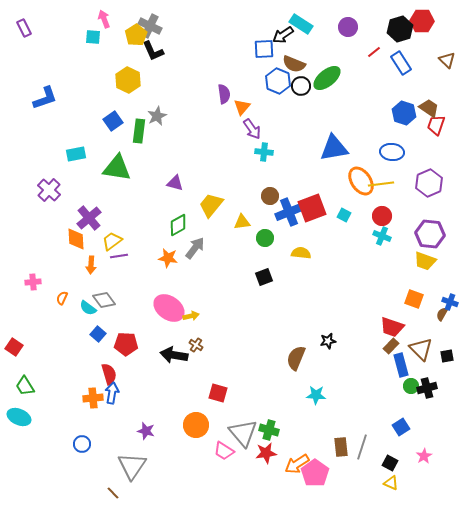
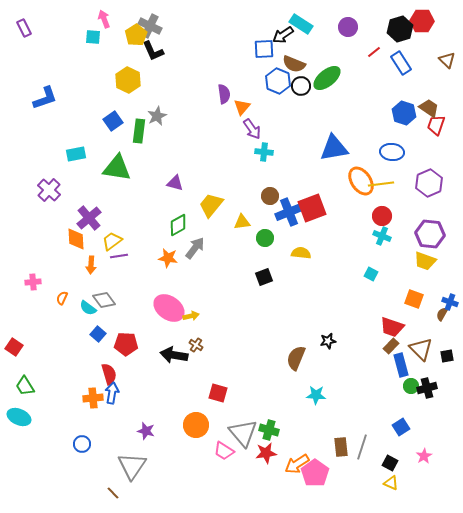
cyan square at (344, 215): moved 27 px right, 59 px down
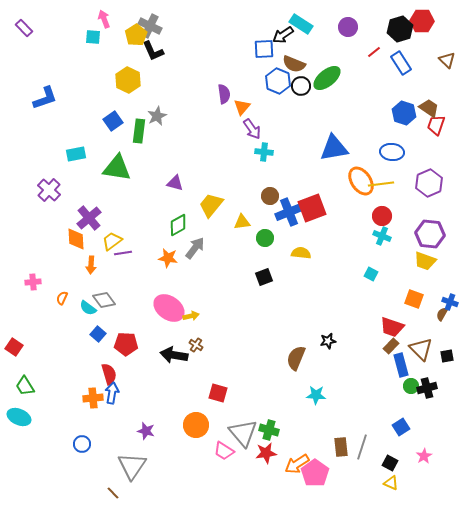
purple rectangle at (24, 28): rotated 18 degrees counterclockwise
purple line at (119, 256): moved 4 px right, 3 px up
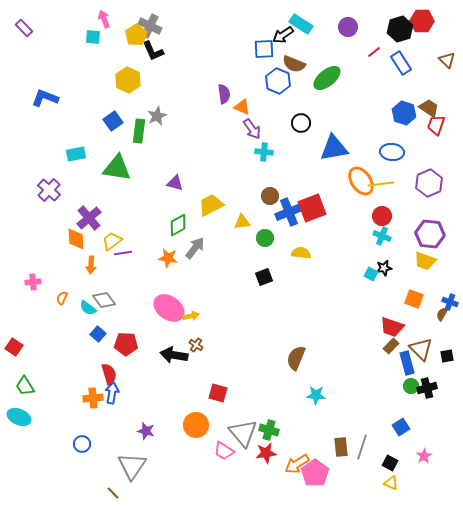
black circle at (301, 86): moved 37 px down
blue L-shape at (45, 98): rotated 140 degrees counterclockwise
orange triangle at (242, 107): rotated 48 degrees counterclockwise
yellow trapezoid at (211, 205): rotated 24 degrees clockwise
black star at (328, 341): moved 56 px right, 73 px up
blue rectangle at (401, 365): moved 6 px right, 2 px up
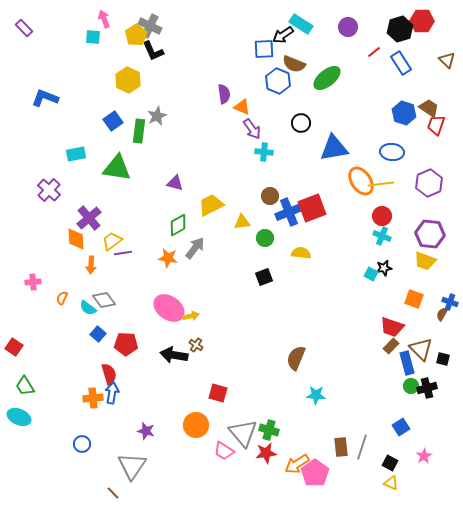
black square at (447, 356): moved 4 px left, 3 px down; rotated 24 degrees clockwise
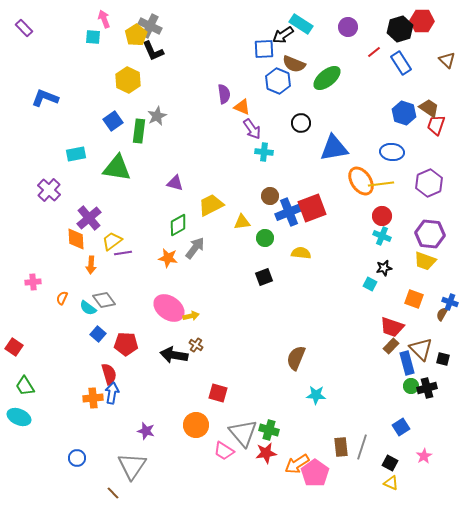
cyan square at (371, 274): moved 1 px left, 10 px down
blue circle at (82, 444): moved 5 px left, 14 px down
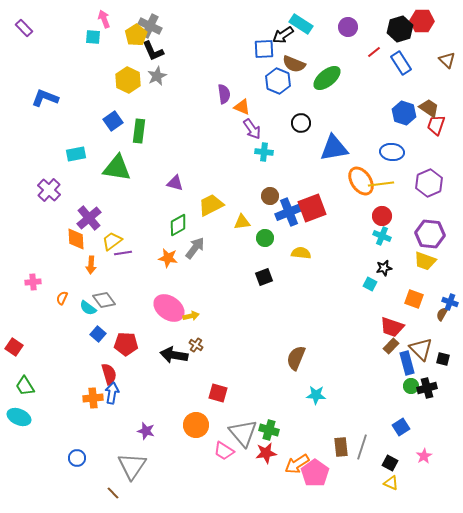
gray star at (157, 116): moved 40 px up
